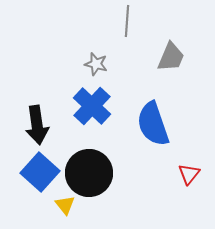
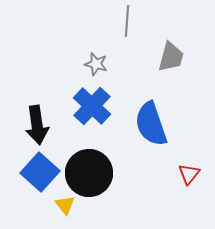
gray trapezoid: rotated 8 degrees counterclockwise
blue semicircle: moved 2 px left
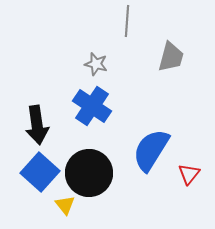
blue cross: rotated 9 degrees counterclockwise
blue semicircle: moved 26 px down; rotated 51 degrees clockwise
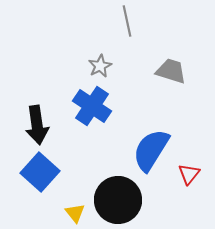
gray line: rotated 16 degrees counterclockwise
gray trapezoid: moved 14 px down; rotated 88 degrees counterclockwise
gray star: moved 4 px right, 2 px down; rotated 30 degrees clockwise
black circle: moved 29 px right, 27 px down
yellow triangle: moved 10 px right, 8 px down
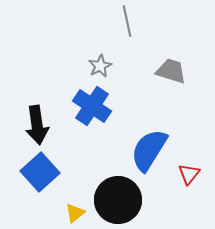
blue semicircle: moved 2 px left
blue square: rotated 6 degrees clockwise
yellow triangle: rotated 30 degrees clockwise
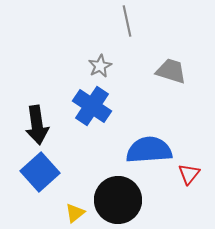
blue semicircle: rotated 54 degrees clockwise
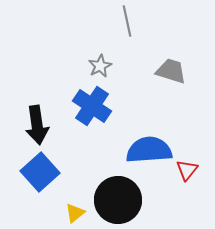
red triangle: moved 2 px left, 4 px up
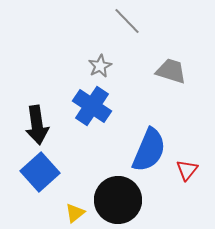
gray line: rotated 32 degrees counterclockwise
blue semicircle: rotated 117 degrees clockwise
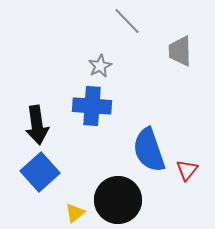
gray trapezoid: moved 9 px right, 20 px up; rotated 108 degrees counterclockwise
blue cross: rotated 30 degrees counterclockwise
blue semicircle: rotated 138 degrees clockwise
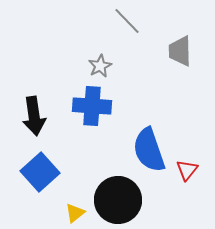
black arrow: moved 3 px left, 9 px up
